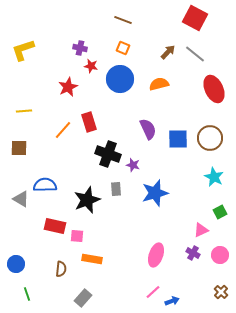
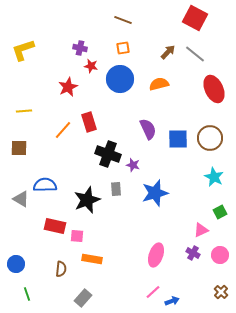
orange square at (123, 48): rotated 32 degrees counterclockwise
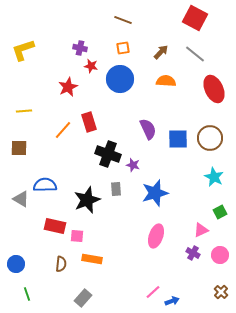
brown arrow at (168, 52): moved 7 px left
orange semicircle at (159, 84): moved 7 px right, 3 px up; rotated 18 degrees clockwise
pink ellipse at (156, 255): moved 19 px up
brown semicircle at (61, 269): moved 5 px up
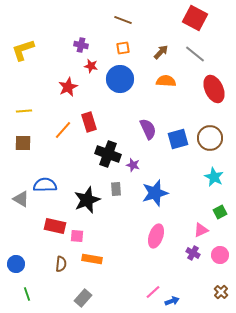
purple cross at (80, 48): moved 1 px right, 3 px up
blue square at (178, 139): rotated 15 degrees counterclockwise
brown square at (19, 148): moved 4 px right, 5 px up
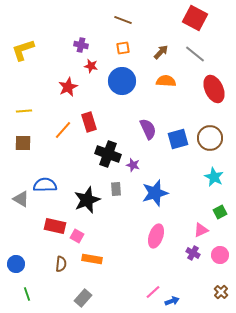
blue circle at (120, 79): moved 2 px right, 2 px down
pink square at (77, 236): rotated 24 degrees clockwise
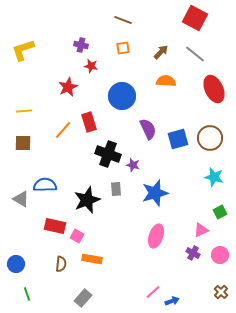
blue circle at (122, 81): moved 15 px down
cyan star at (214, 177): rotated 12 degrees counterclockwise
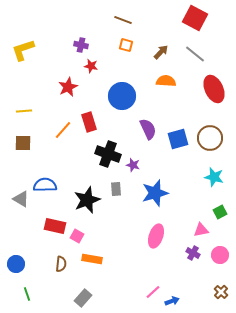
orange square at (123, 48): moved 3 px right, 3 px up; rotated 24 degrees clockwise
pink triangle at (201, 230): rotated 14 degrees clockwise
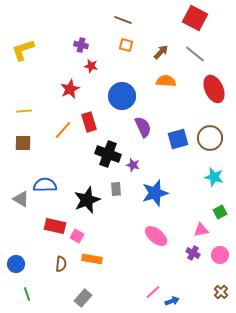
red star at (68, 87): moved 2 px right, 2 px down
purple semicircle at (148, 129): moved 5 px left, 2 px up
pink ellipse at (156, 236): rotated 70 degrees counterclockwise
